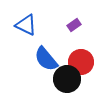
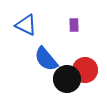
purple rectangle: rotated 56 degrees counterclockwise
red circle: moved 4 px right, 8 px down
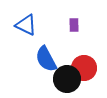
blue semicircle: rotated 12 degrees clockwise
red circle: moved 1 px left, 2 px up
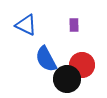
red circle: moved 2 px left, 3 px up
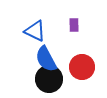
blue triangle: moved 9 px right, 6 px down
red circle: moved 2 px down
black circle: moved 18 px left
